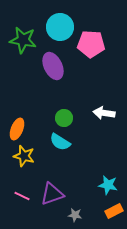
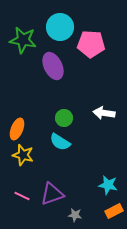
yellow star: moved 1 px left, 1 px up
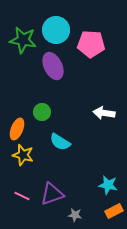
cyan circle: moved 4 px left, 3 px down
green circle: moved 22 px left, 6 px up
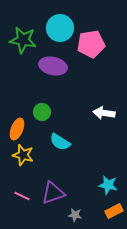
cyan circle: moved 4 px right, 2 px up
pink pentagon: rotated 12 degrees counterclockwise
purple ellipse: rotated 52 degrees counterclockwise
purple triangle: moved 1 px right, 1 px up
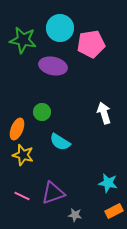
white arrow: rotated 65 degrees clockwise
cyan star: moved 2 px up
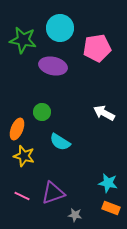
pink pentagon: moved 6 px right, 4 px down
white arrow: rotated 45 degrees counterclockwise
yellow star: moved 1 px right, 1 px down
orange rectangle: moved 3 px left, 3 px up; rotated 48 degrees clockwise
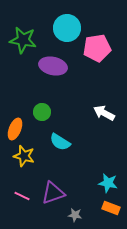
cyan circle: moved 7 px right
orange ellipse: moved 2 px left
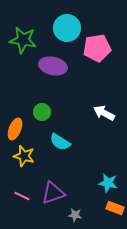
orange rectangle: moved 4 px right
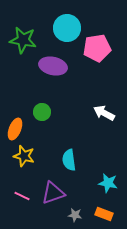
cyan semicircle: moved 9 px right, 18 px down; rotated 50 degrees clockwise
orange rectangle: moved 11 px left, 6 px down
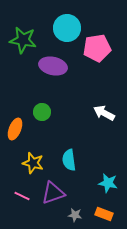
yellow star: moved 9 px right, 7 px down
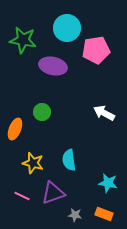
pink pentagon: moved 1 px left, 2 px down
